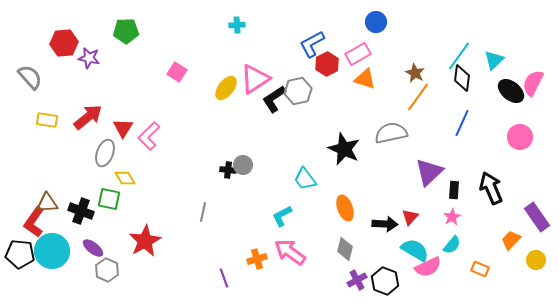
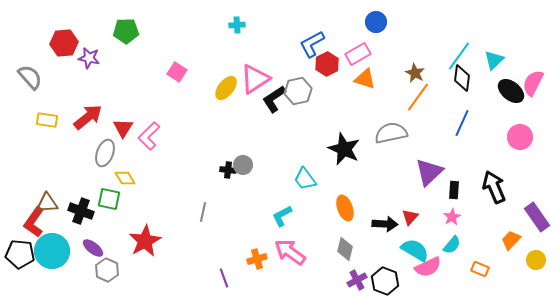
black arrow at (491, 188): moved 3 px right, 1 px up
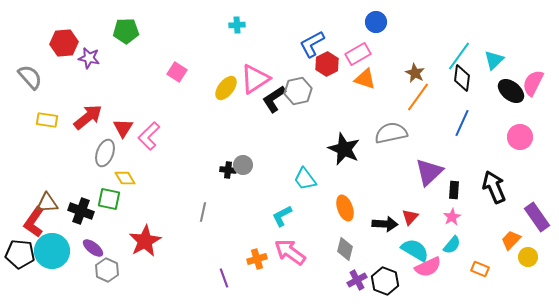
yellow circle at (536, 260): moved 8 px left, 3 px up
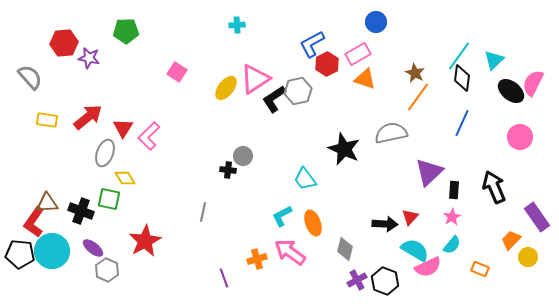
gray circle at (243, 165): moved 9 px up
orange ellipse at (345, 208): moved 32 px left, 15 px down
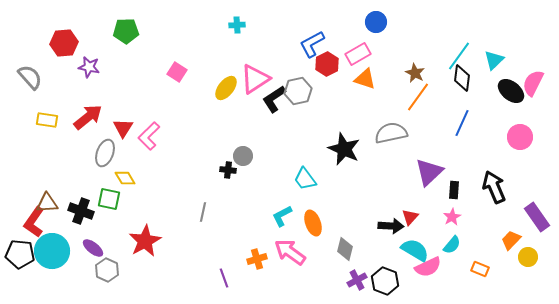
purple star at (89, 58): moved 9 px down
black arrow at (385, 224): moved 6 px right, 2 px down
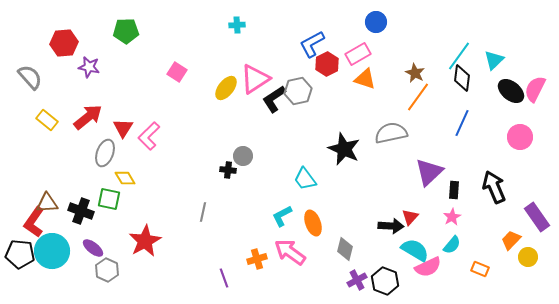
pink semicircle at (533, 83): moved 2 px right, 6 px down
yellow rectangle at (47, 120): rotated 30 degrees clockwise
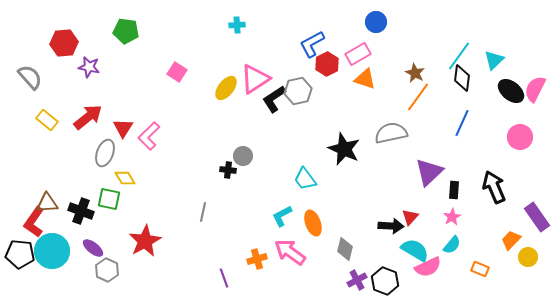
green pentagon at (126, 31): rotated 10 degrees clockwise
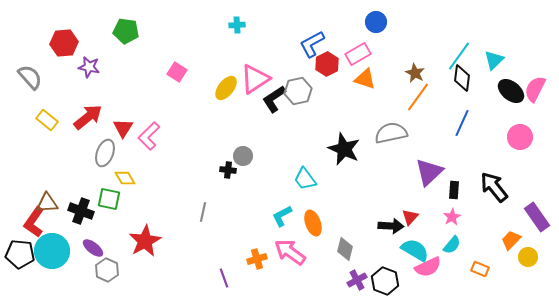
black arrow at (494, 187): rotated 16 degrees counterclockwise
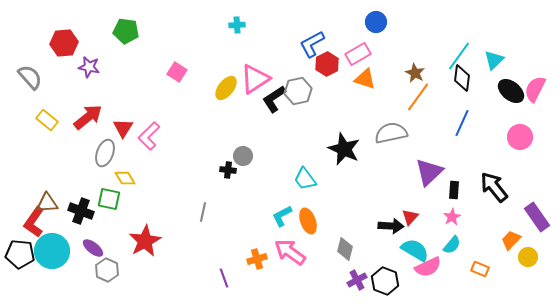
orange ellipse at (313, 223): moved 5 px left, 2 px up
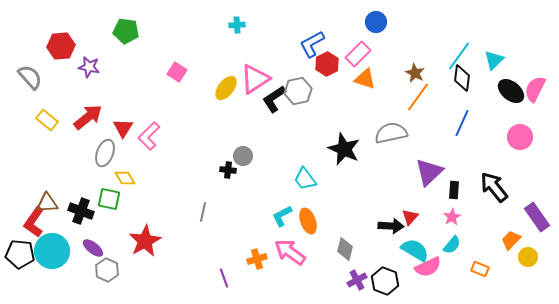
red hexagon at (64, 43): moved 3 px left, 3 px down
pink rectangle at (358, 54): rotated 15 degrees counterclockwise
